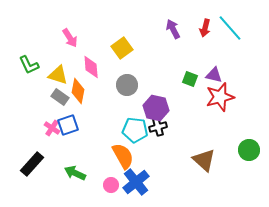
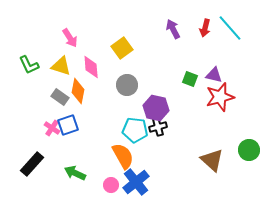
yellow triangle: moved 3 px right, 9 px up
brown triangle: moved 8 px right
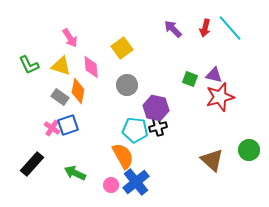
purple arrow: rotated 18 degrees counterclockwise
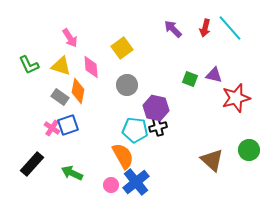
red star: moved 16 px right, 1 px down
green arrow: moved 3 px left
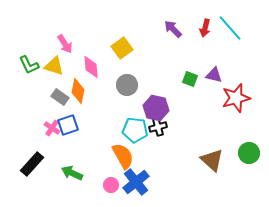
pink arrow: moved 5 px left, 6 px down
yellow triangle: moved 7 px left
green circle: moved 3 px down
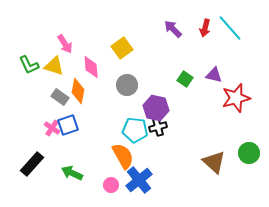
green square: moved 5 px left; rotated 14 degrees clockwise
brown triangle: moved 2 px right, 2 px down
blue cross: moved 3 px right, 2 px up
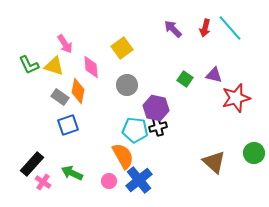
pink cross: moved 9 px left, 54 px down
green circle: moved 5 px right
pink circle: moved 2 px left, 4 px up
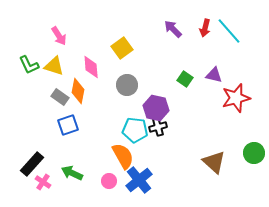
cyan line: moved 1 px left, 3 px down
pink arrow: moved 6 px left, 8 px up
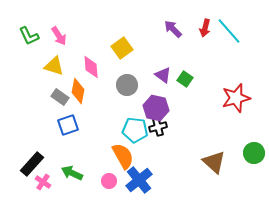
green L-shape: moved 29 px up
purple triangle: moved 51 px left; rotated 24 degrees clockwise
